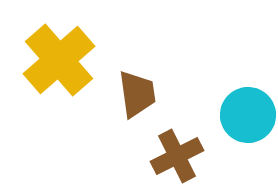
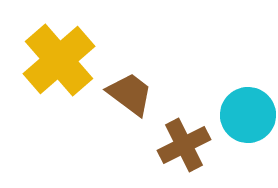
brown trapezoid: moved 7 px left; rotated 45 degrees counterclockwise
brown cross: moved 7 px right, 11 px up
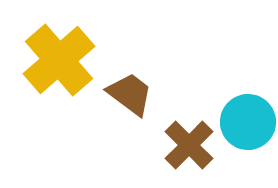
cyan circle: moved 7 px down
brown cross: moved 5 px right; rotated 18 degrees counterclockwise
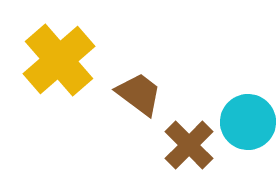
brown trapezoid: moved 9 px right
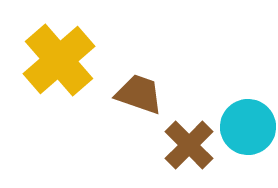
brown trapezoid: rotated 18 degrees counterclockwise
cyan circle: moved 5 px down
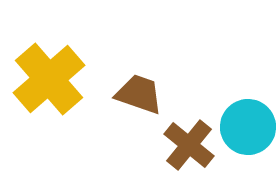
yellow cross: moved 10 px left, 19 px down
brown cross: rotated 6 degrees counterclockwise
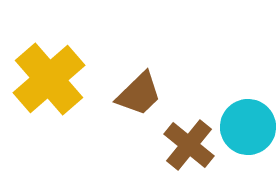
brown trapezoid: rotated 117 degrees clockwise
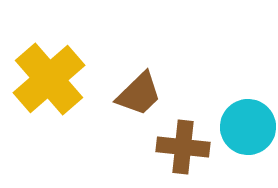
brown cross: moved 6 px left, 2 px down; rotated 33 degrees counterclockwise
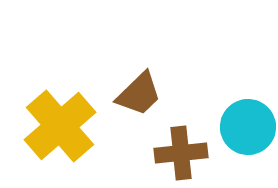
yellow cross: moved 11 px right, 47 px down
brown cross: moved 2 px left, 6 px down; rotated 12 degrees counterclockwise
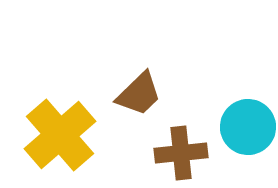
yellow cross: moved 9 px down
